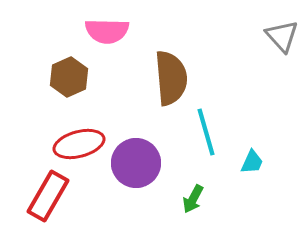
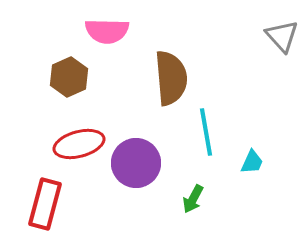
cyan line: rotated 6 degrees clockwise
red rectangle: moved 3 px left, 8 px down; rotated 15 degrees counterclockwise
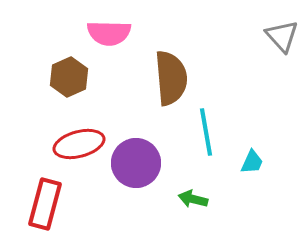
pink semicircle: moved 2 px right, 2 px down
green arrow: rotated 76 degrees clockwise
